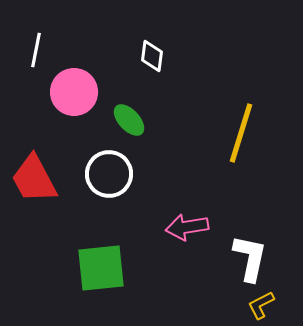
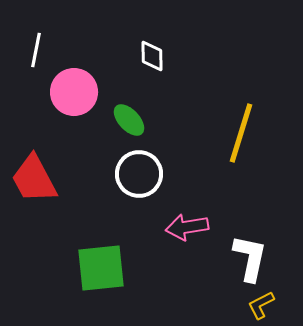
white diamond: rotated 8 degrees counterclockwise
white circle: moved 30 px right
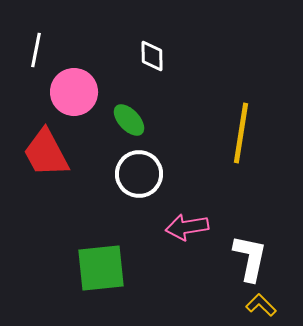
yellow line: rotated 8 degrees counterclockwise
red trapezoid: moved 12 px right, 26 px up
yellow L-shape: rotated 72 degrees clockwise
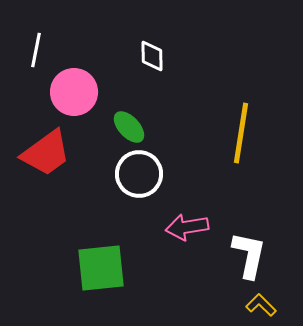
green ellipse: moved 7 px down
red trapezoid: rotated 98 degrees counterclockwise
white L-shape: moved 1 px left, 3 px up
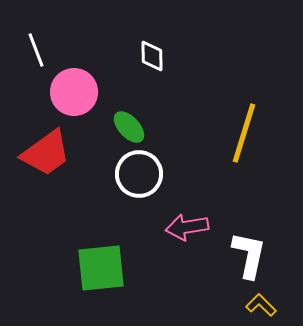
white line: rotated 32 degrees counterclockwise
yellow line: moved 3 px right; rotated 8 degrees clockwise
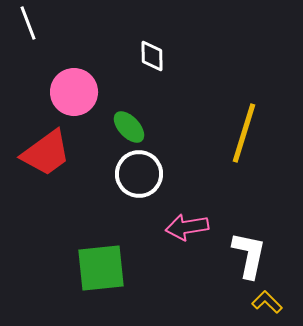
white line: moved 8 px left, 27 px up
yellow L-shape: moved 6 px right, 3 px up
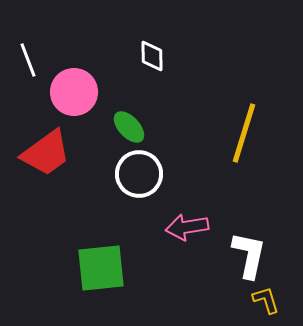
white line: moved 37 px down
yellow L-shape: moved 1 px left, 2 px up; rotated 28 degrees clockwise
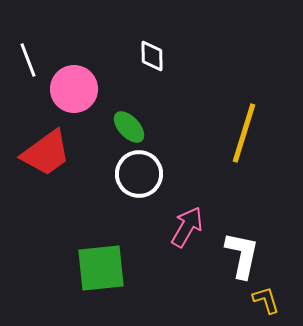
pink circle: moved 3 px up
pink arrow: rotated 129 degrees clockwise
white L-shape: moved 7 px left
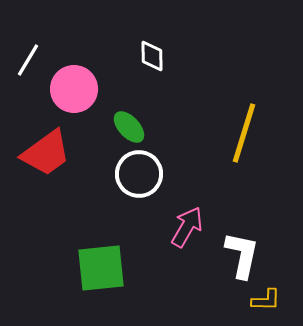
white line: rotated 52 degrees clockwise
yellow L-shape: rotated 108 degrees clockwise
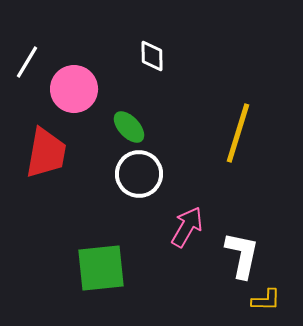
white line: moved 1 px left, 2 px down
yellow line: moved 6 px left
red trapezoid: rotated 44 degrees counterclockwise
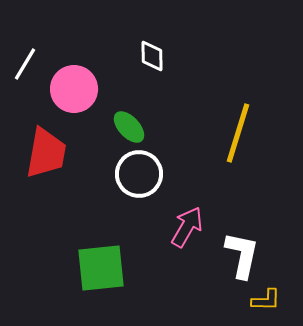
white line: moved 2 px left, 2 px down
